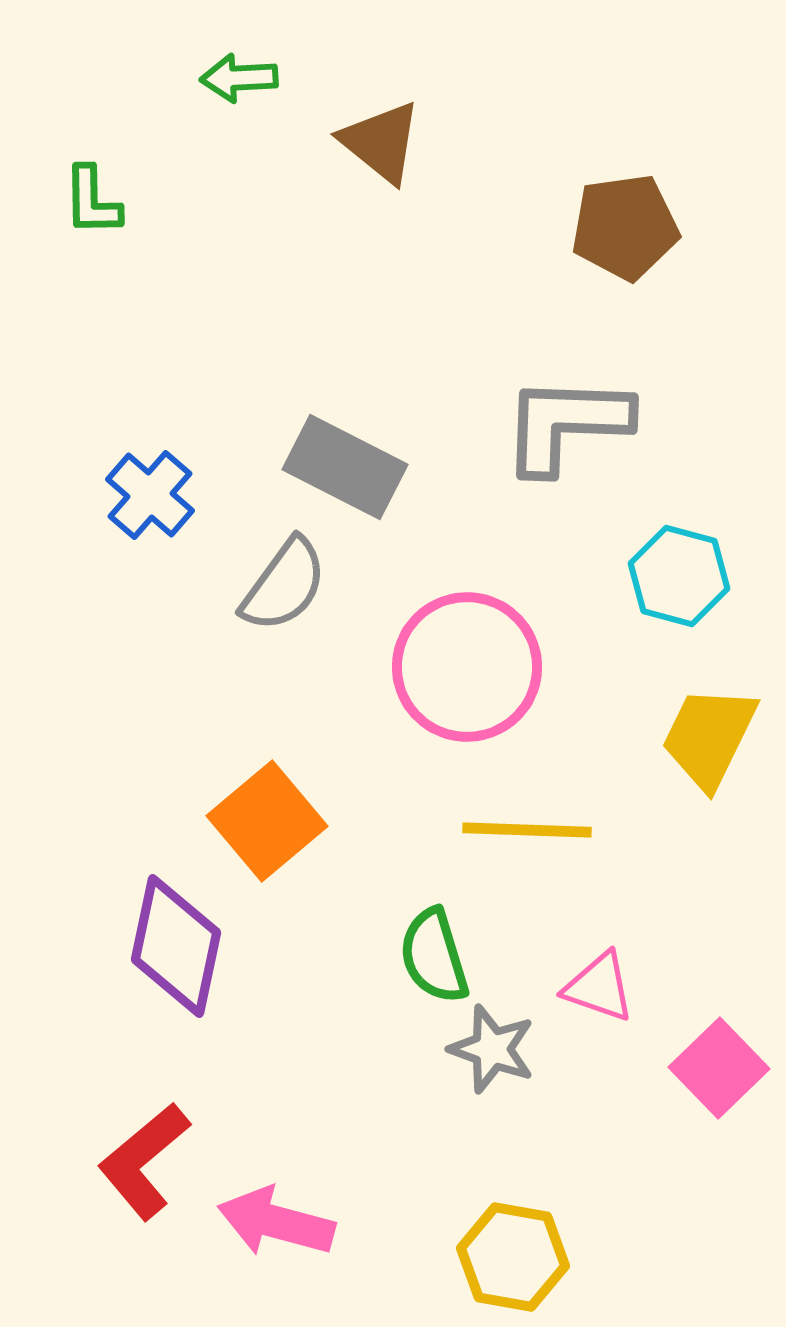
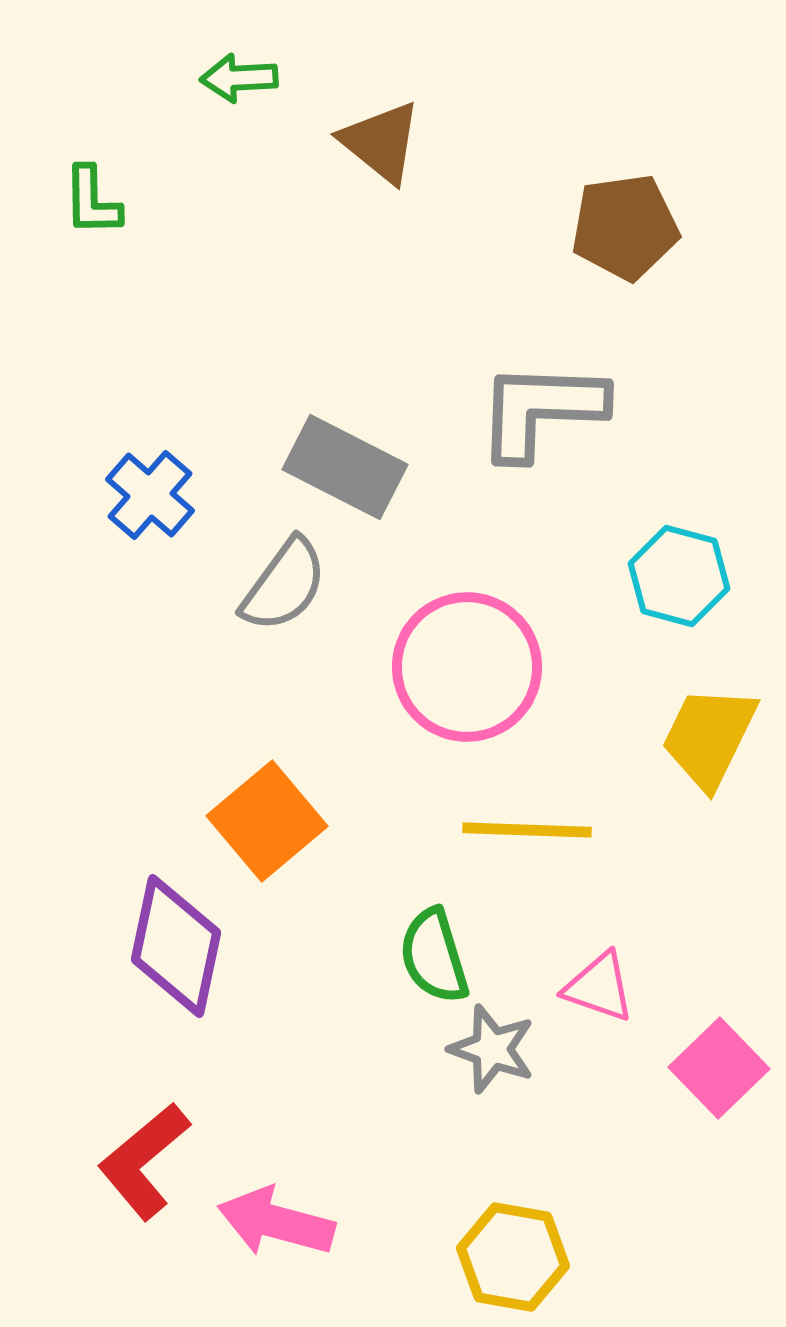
gray L-shape: moved 25 px left, 14 px up
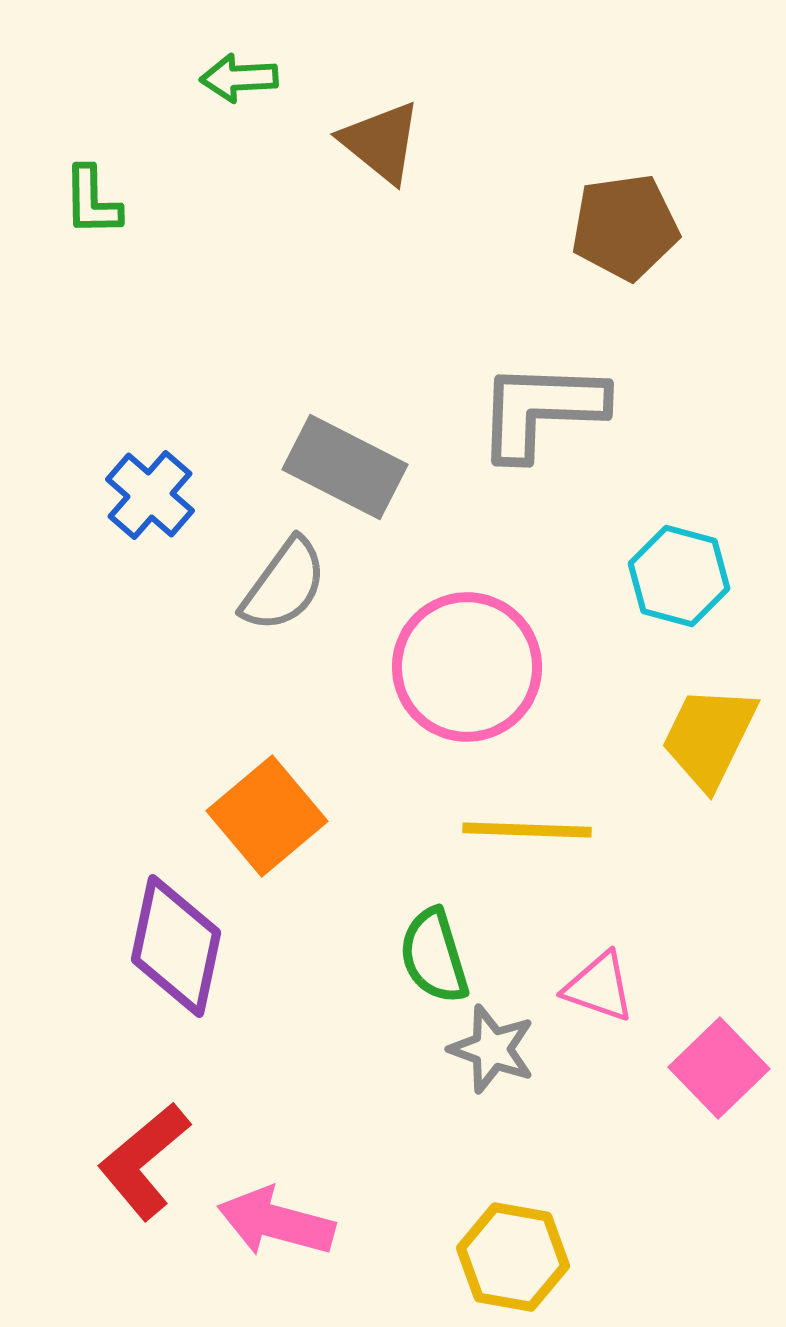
orange square: moved 5 px up
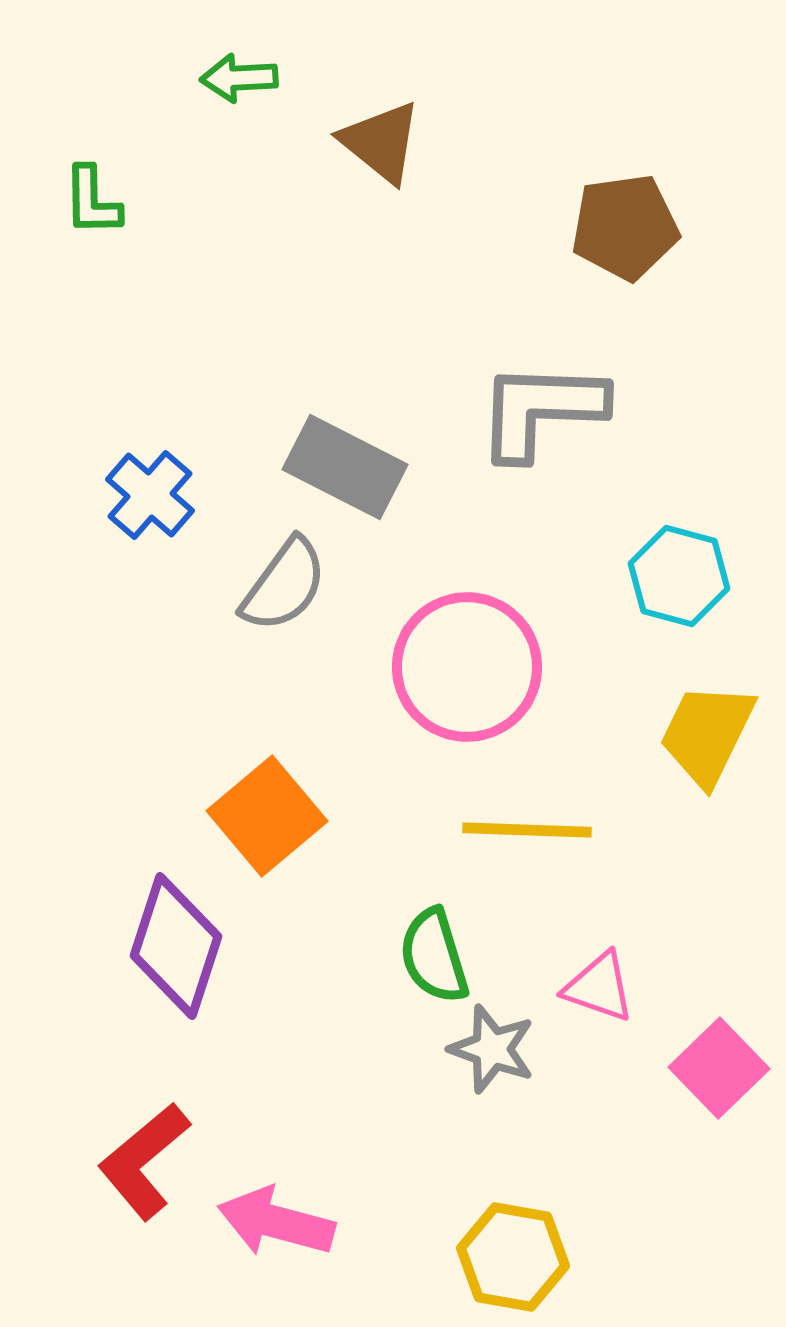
yellow trapezoid: moved 2 px left, 3 px up
purple diamond: rotated 6 degrees clockwise
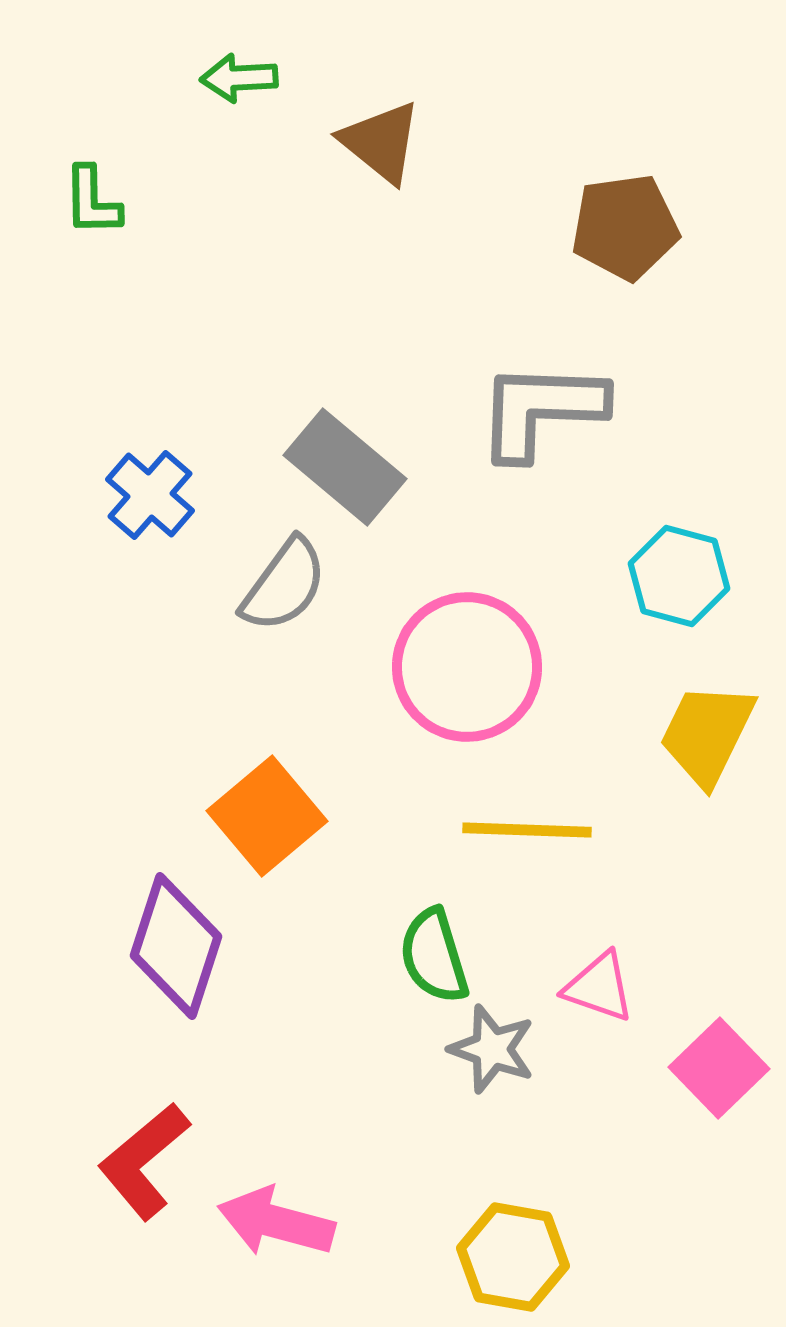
gray rectangle: rotated 13 degrees clockwise
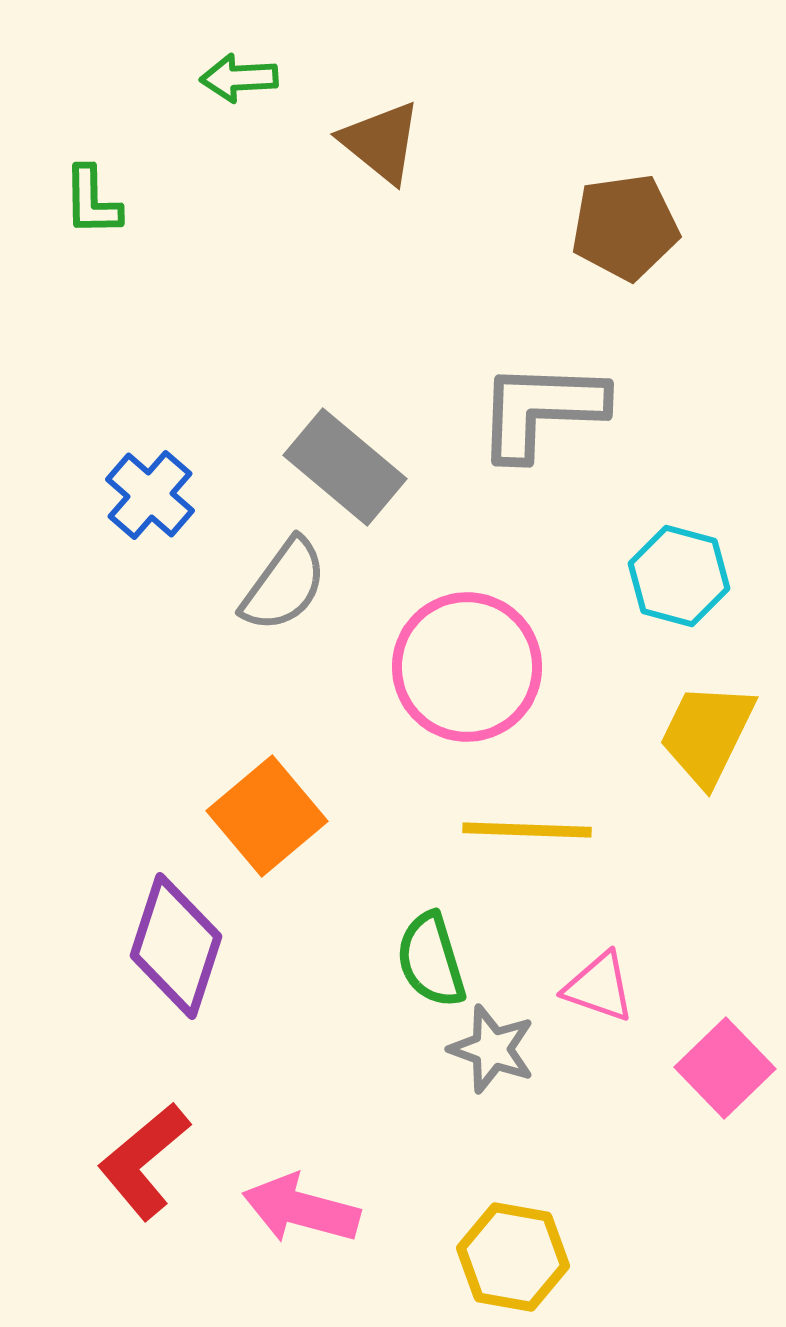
green semicircle: moved 3 px left, 4 px down
pink square: moved 6 px right
pink arrow: moved 25 px right, 13 px up
